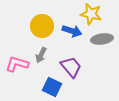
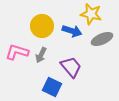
gray ellipse: rotated 15 degrees counterclockwise
pink L-shape: moved 12 px up
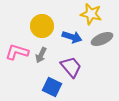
blue arrow: moved 6 px down
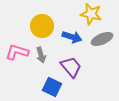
gray arrow: rotated 42 degrees counterclockwise
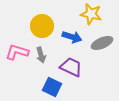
gray ellipse: moved 4 px down
purple trapezoid: rotated 25 degrees counterclockwise
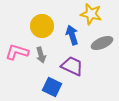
blue arrow: moved 2 px up; rotated 126 degrees counterclockwise
purple trapezoid: moved 1 px right, 1 px up
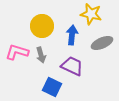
blue arrow: rotated 24 degrees clockwise
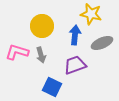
blue arrow: moved 3 px right
purple trapezoid: moved 3 px right, 1 px up; rotated 45 degrees counterclockwise
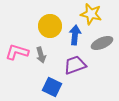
yellow circle: moved 8 px right
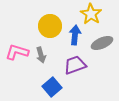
yellow star: rotated 20 degrees clockwise
blue square: rotated 24 degrees clockwise
